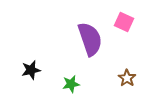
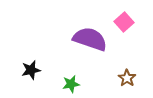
pink square: rotated 24 degrees clockwise
purple semicircle: rotated 52 degrees counterclockwise
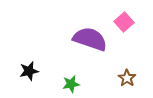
black star: moved 2 px left, 1 px down
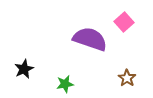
black star: moved 5 px left, 2 px up; rotated 12 degrees counterclockwise
green star: moved 6 px left
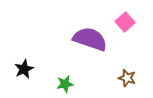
pink square: moved 1 px right
brown star: rotated 18 degrees counterclockwise
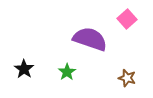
pink square: moved 2 px right, 3 px up
black star: rotated 12 degrees counterclockwise
green star: moved 2 px right, 12 px up; rotated 24 degrees counterclockwise
